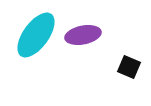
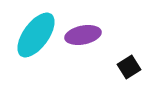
black square: rotated 35 degrees clockwise
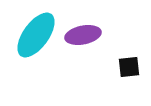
black square: rotated 25 degrees clockwise
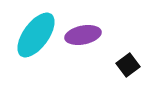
black square: moved 1 px left, 2 px up; rotated 30 degrees counterclockwise
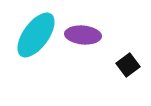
purple ellipse: rotated 16 degrees clockwise
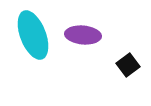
cyan ellipse: moved 3 px left; rotated 57 degrees counterclockwise
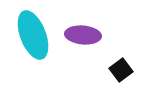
black square: moved 7 px left, 5 px down
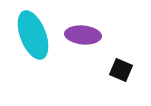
black square: rotated 30 degrees counterclockwise
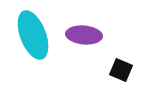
purple ellipse: moved 1 px right
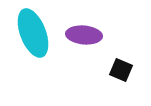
cyan ellipse: moved 2 px up
